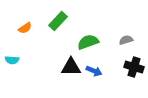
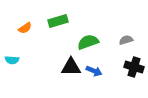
green rectangle: rotated 30 degrees clockwise
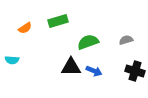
black cross: moved 1 px right, 4 px down
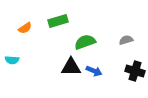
green semicircle: moved 3 px left
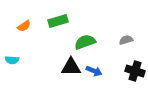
orange semicircle: moved 1 px left, 2 px up
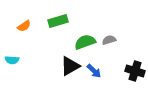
gray semicircle: moved 17 px left
black triangle: moved 1 px left, 1 px up; rotated 30 degrees counterclockwise
blue arrow: rotated 21 degrees clockwise
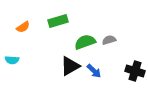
orange semicircle: moved 1 px left, 1 px down
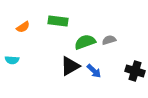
green rectangle: rotated 24 degrees clockwise
